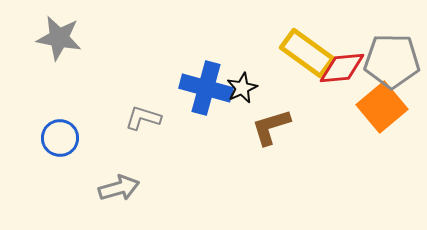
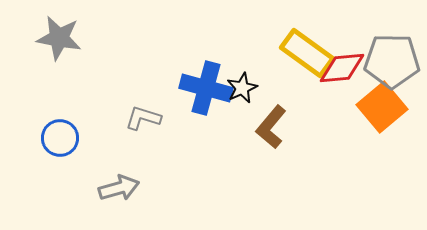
brown L-shape: rotated 33 degrees counterclockwise
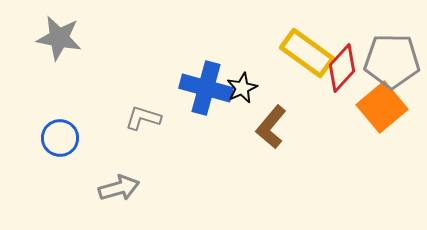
red diamond: rotated 42 degrees counterclockwise
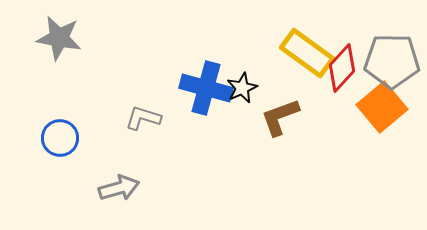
brown L-shape: moved 9 px right, 10 px up; rotated 30 degrees clockwise
